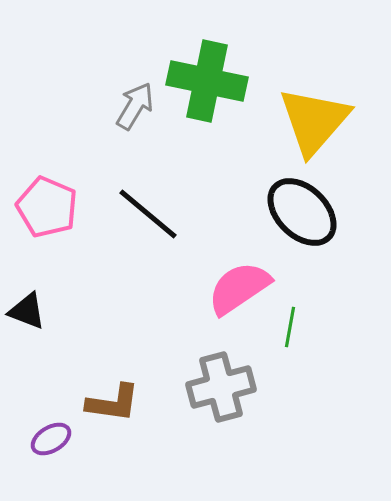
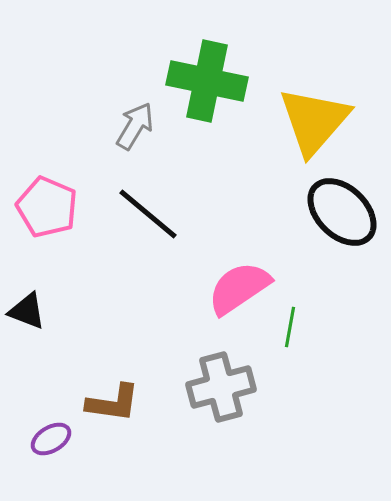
gray arrow: moved 20 px down
black ellipse: moved 40 px right
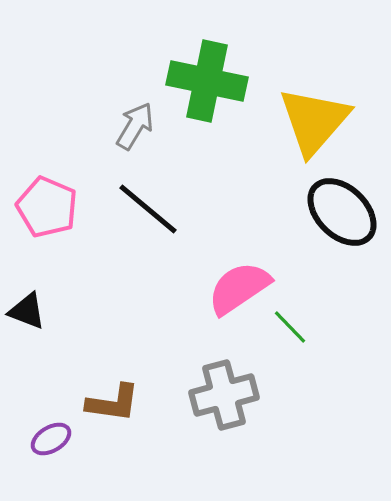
black line: moved 5 px up
green line: rotated 54 degrees counterclockwise
gray cross: moved 3 px right, 8 px down
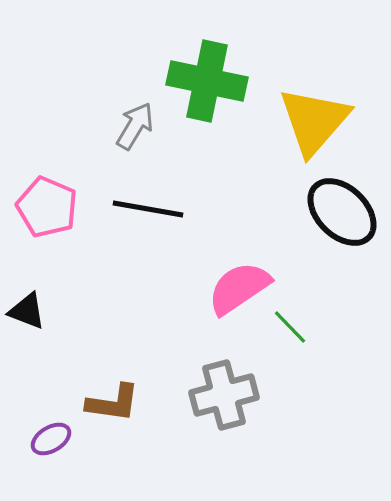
black line: rotated 30 degrees counterclockwise
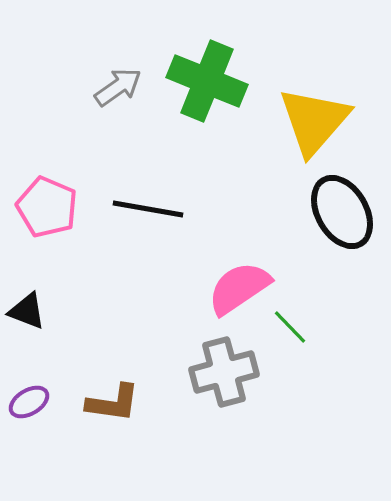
green cross: rotated 10 degrees clockwise
gray arrow: moved 17 px left, 39 px up; rotated 24 degrees clockwise
black ellipse: rotated 16 degrees clockwise
gray cross: moved 23 px up
purple ellipse: moved 22 px left, 37 px up
